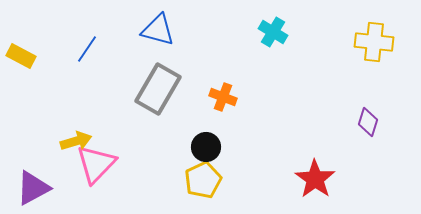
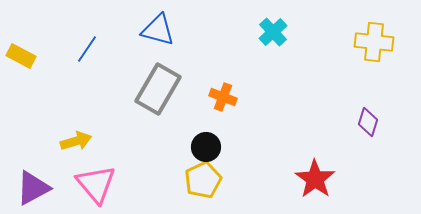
cyan cross: rotated 16 degrees clockwise
pink triangle: moved 20 px down; rotated 24 degrees counterclockwise
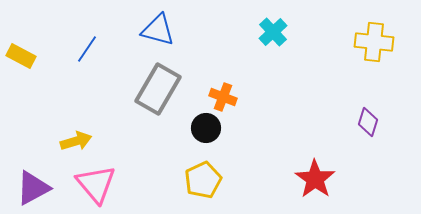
black circle: moved 19 px up
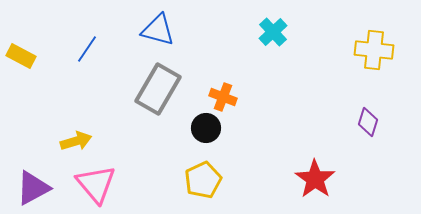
yellow cross: moved 8 px down
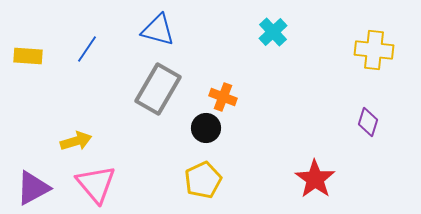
yellow rectangle: moved 7 px right; rotated 24 degrees counterclockwise
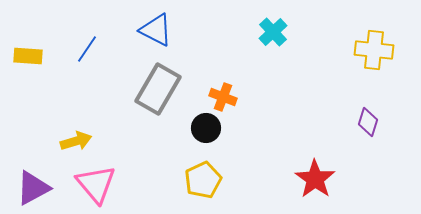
blue triangle: moved 2 px left; rotated 12 degrees clockwise
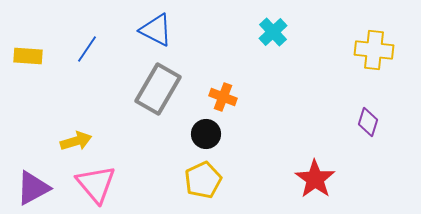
black circle: moved 6 px down
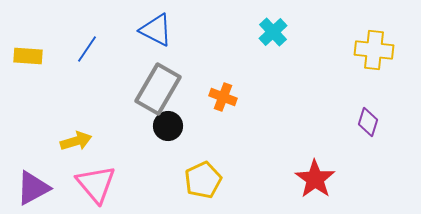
black circle: moved 38 px left, 8 px up
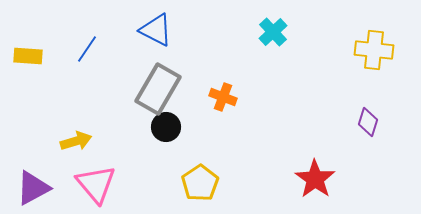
black circle: moved 2 px left, 1 px down
yellow pentagon: moved 3 px left, 3 px down; rotated 9 degrees counterclockwise
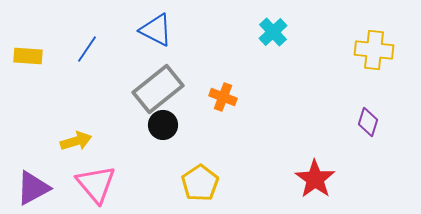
gray rectangle: rotated 21 degrees clockwise
black circle: moved 3 px left, 2 px up
